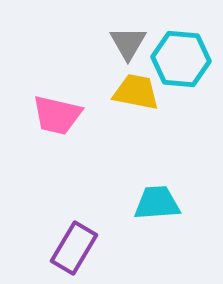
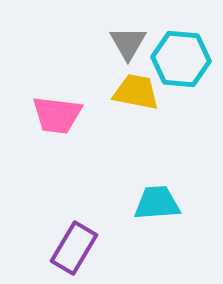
pink trapezoid: rotated 6 degrees counterclockwise
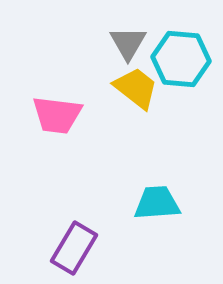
yellow trapezoid: moved 4 px up; rotated 27 degrees clockwise
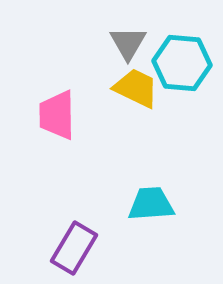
cyan hexagon: moved 1 px right, 4 px down
yellow trapezoid: rotated 12 degrees counterclockwise
pink trapezoid: rotated 82 degrees clockwise
cyan trapezoid: moved 6 px left, 1 px down
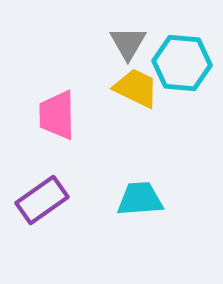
cyan trapezoid: moved 11 px left, 5 px up
purple rectangle: moved 32 px left, 48 px up; rotated 24 degrees clockwise
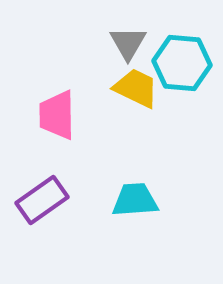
cyan trapezoid: moved 5 px left, 1 px down
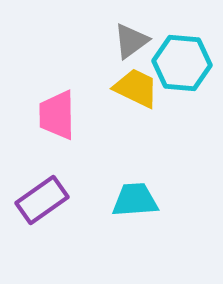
gray triangle: moved 3 px right, 2 px up; rotated 24 degrees clockwise
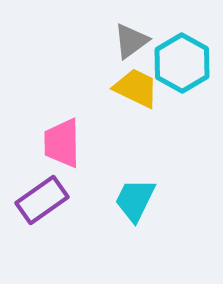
cyan hexagon: rotated 24 degrees clockwise
pink trapezoid: moved 5 px right, 28 px down
cyan trapezoid: rotated 60 degrees counterclockwise
